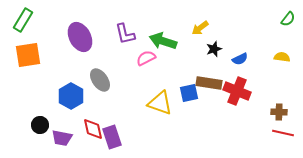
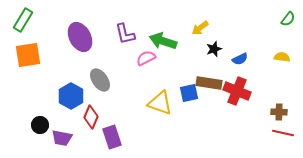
red diamond: moved 2 px left, 12 px up; rotated 35 degrees clockwise
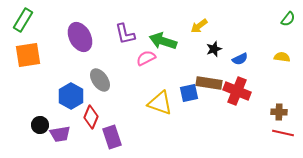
yellow arrow: moved 1 px left, 2 px up
purple trapezoid: moved 2 px left, 4 px up; rotated 20 degrees counterclockwise
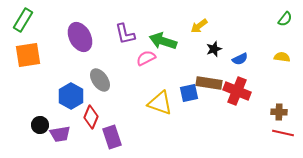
green semicircle: moved 3 px left
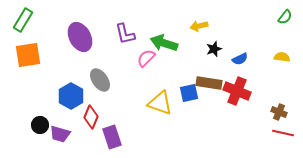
green semicircle: moved 2 px up
yellow arrow: rotated 24 degrees clockwise
green arrow: moved 1 px right, 2 px down
pink semicircle: rotated 18 degrees counterclockwise
brown cross: rotated 21 degrees clockwise
purple trapezoid: rotated 25 degrees clockwise
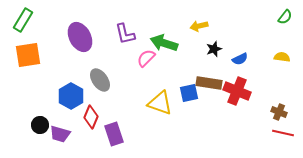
purple rectangle: moved 2 px right, 3 px up
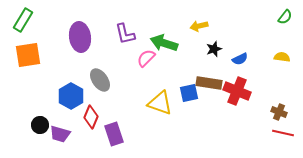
purple ellipse: rotated 20 degrees clockwise
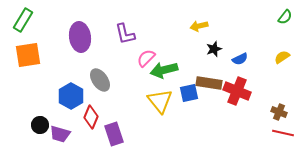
green arrow: moved 27 px down; rotated 32 degrees counterclockwise
yellow semicircle: rotated 42 degrees counterclockwise
yellow triangle: moved 2 px up; rotated 32 degrees clockwise
